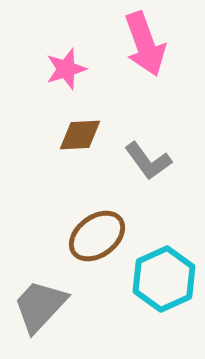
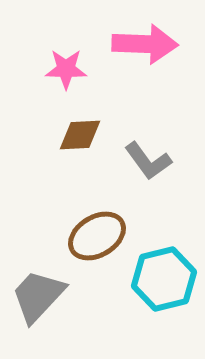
pink arrow: rotated 68 degrees counterclockwise
pink star: rotated 18 degrees clockwise
brown ellipse: rotated 6 degrees clockwise
cyan hexagon: rotated 10 degrees clockwise
gray trapezoid: moved 2 px left, 10 px up
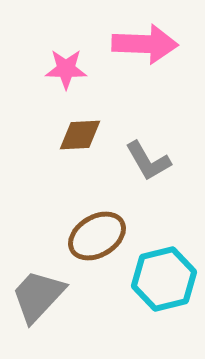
gray L-shape: rotated 6 degrees clockwise
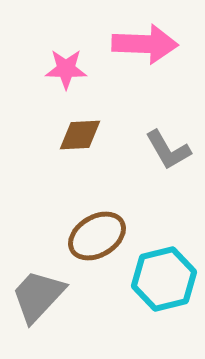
gray L-shape: moved 20 px right, 11 px up
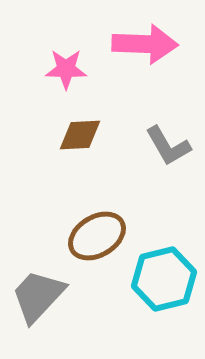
gray L-shape: moved 4 px up
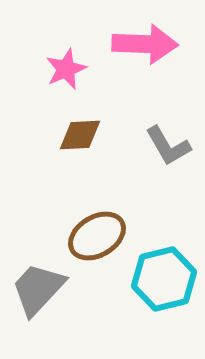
pink star: rotated 24 degrees counterclockwise
gray trapezoid: moved 7 px up
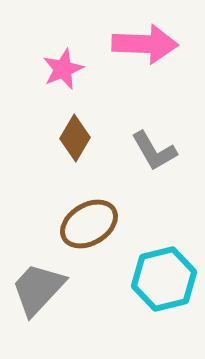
pink star: moved 3 px left
brown diamond: moved 5 px left, 3 px down; rotated 57 degrees counterclockwise
gray L-shape: moved 14 px left, 5 px down
brown ellipse: moved 8 px left, 12 px up
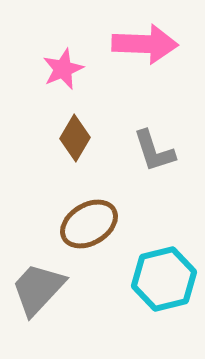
gray L-shape: rotated 12 degrees clockwise
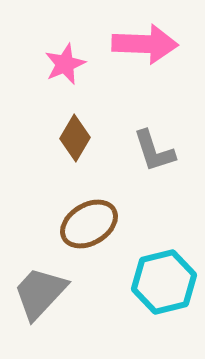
pink star: moved 2 px right, 5 px up
cyan hexagon: moved 3 px down
gray trapezoid: moved 2 px right, 4 px down
